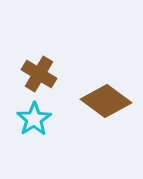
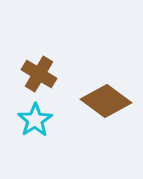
cyan star: moved 1 px right, 1 px down
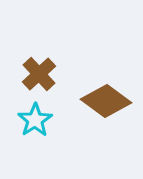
brown cross: rotated 16 degrees clockwise
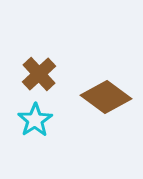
brown diamond: moved 4 px up
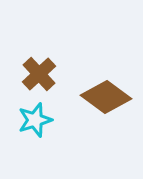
cyan star: rotated 16 degrees clockwise
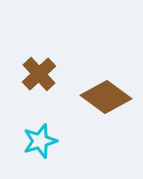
cyan star: moved 5 px right, 21 px down
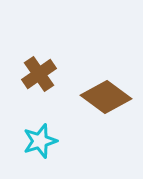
brown cross: rotated 8 degrees clockwise
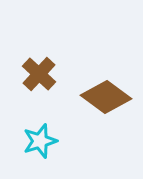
brown cross: rotated 12 degrees counterclockwise
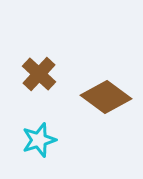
cyan star: moved 1 px left, 1 px up
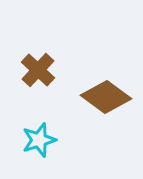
brown cross: moved 1 px left, 4 px up
